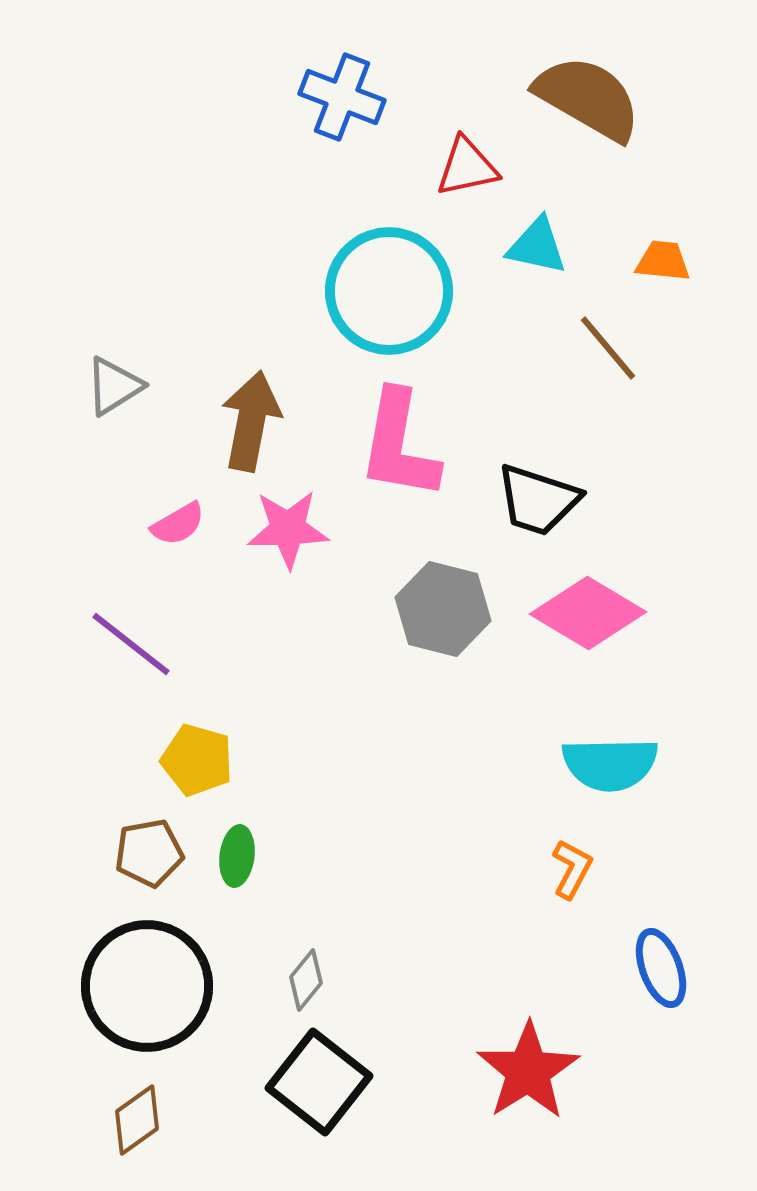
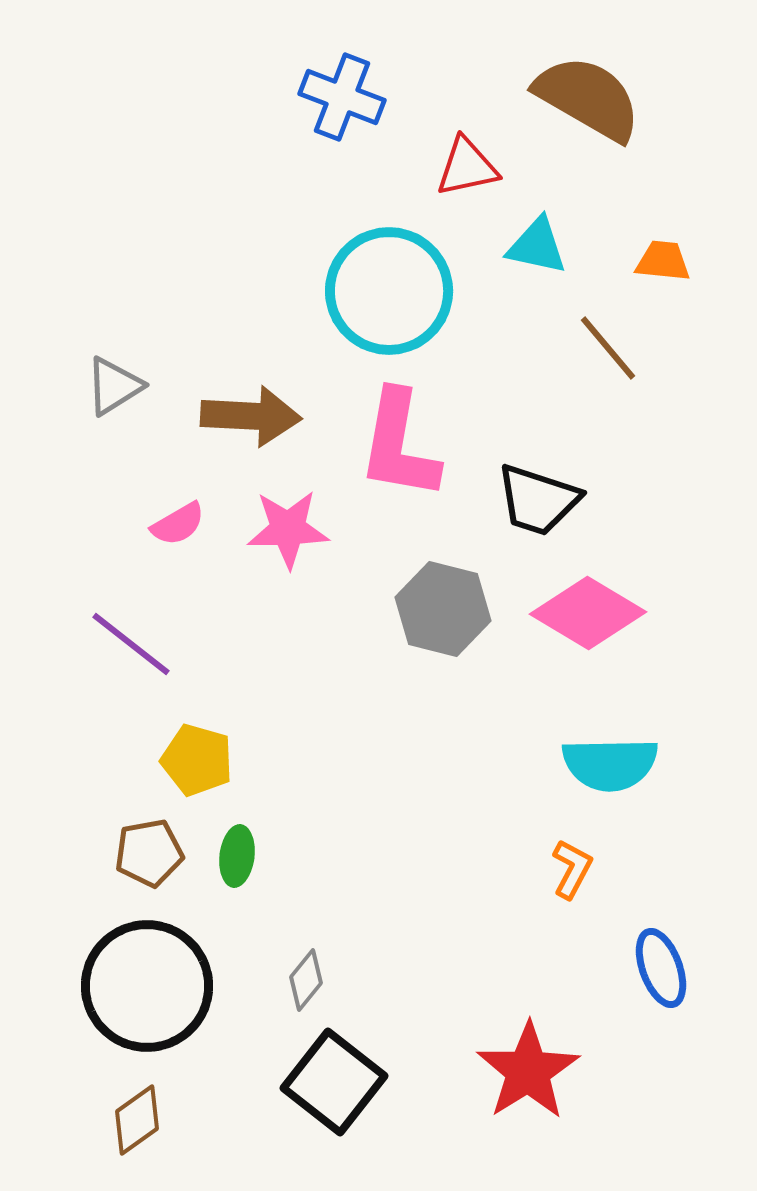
brown arrow: moved 5 px up; rotated 82 degrees clockwise
black square: moved 15 px right
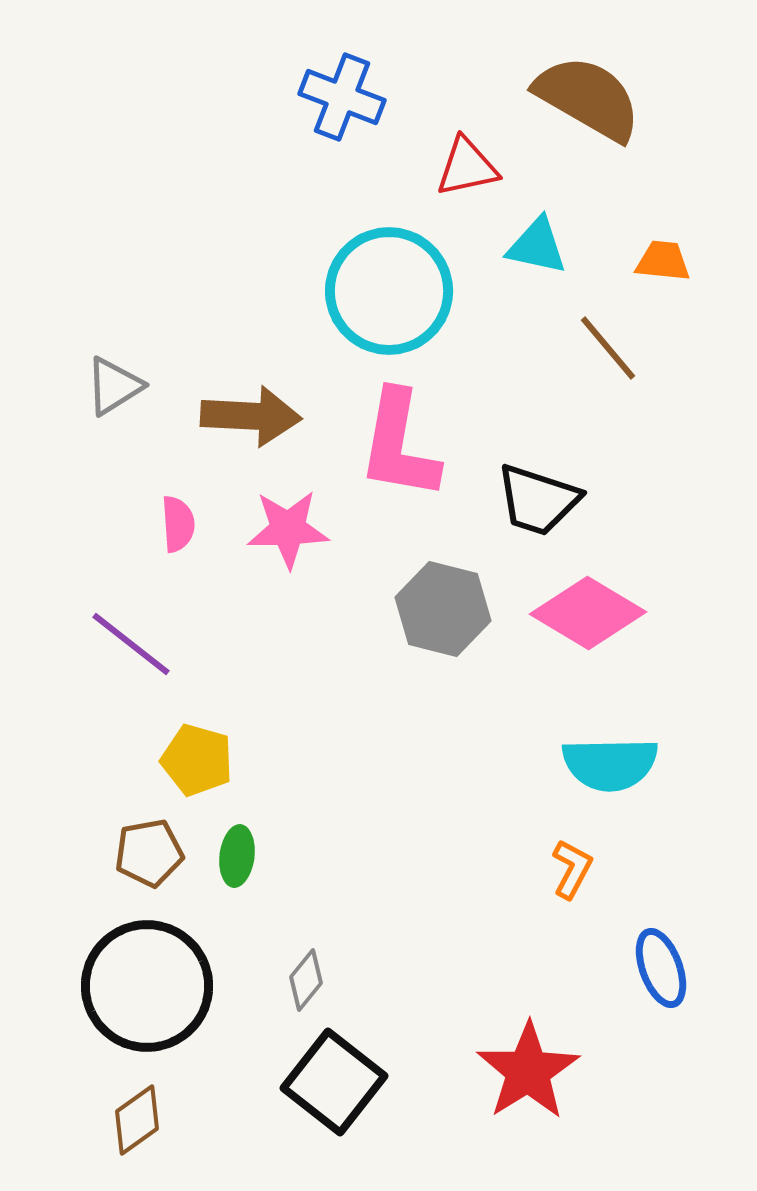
pink semicircle: rotated 64 degrees counterclockwise
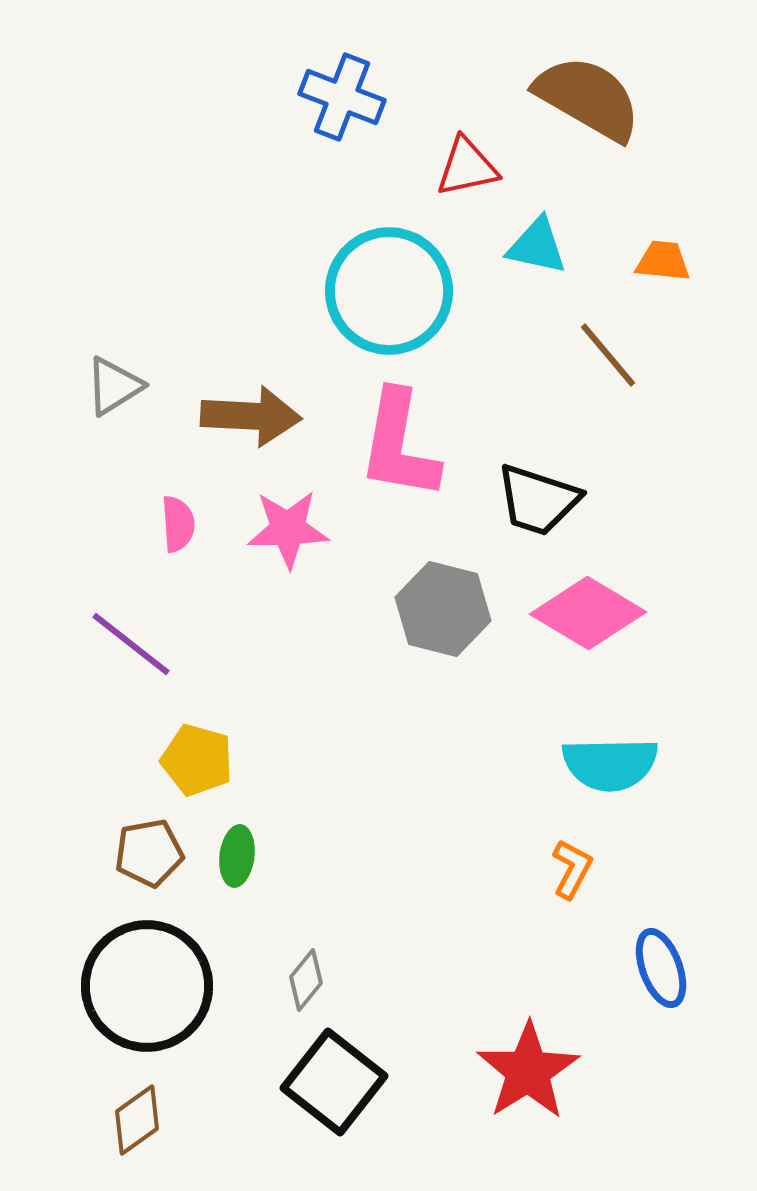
brown line: moved 7 px down
